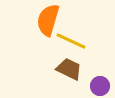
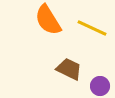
orange semicircle: rotated 48 degrees counterclockwise
yellow line: moved 21 px right, 13 px up
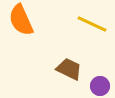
orange semicircle: moved 27 px left; rotated 8 degrees clockwise
yellow line: moved 4 px up
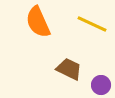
orange semicircle: moved 17 px right, 2 px down
purple circle: moved 1 px right, 1 px up
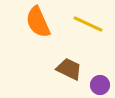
yellow line: moved 4 px left
purple circle: moved 1 px left
